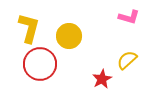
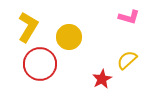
yellow L-shape: moved 1 px left, 1 px up; rotated 16 degrees clockwise
yellow circle: moved 1 px down
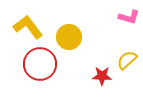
yellow L-shape: rotated 68 degrees counterclockwise
red star: moved 3 px up; rotated 30 degrees clockwise
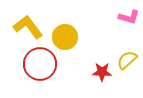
yellow circle: moved 4 px left
red star: moved 4 px up
